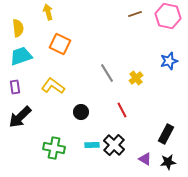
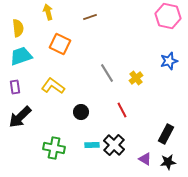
brown line: moved 45 px left, 3 px down
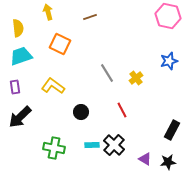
black rectangle: moved 6 px right, 4 px up
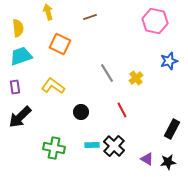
pink hexagon: moved 13 px left, 5 px down
black rectangle: moved 1 px up
black cross: moved 1 px down
purple triangle: moved 2 px right
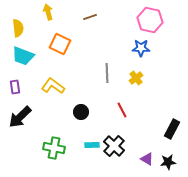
pink hexagon: moved 5 px left, 1 px up
cyan trapezoid: moved 2 px right; rotated 140 degrees counterclockwise
blue star: moved 28 px left, 13 px up; rotated 18 degrees clockwise
gray line: rotated 30 degrees clockwise
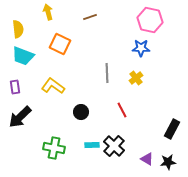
yellow semicircle: moved 1 px down
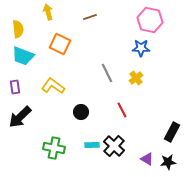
gray line: rotated 24 degrees counterclockwise
black rectangle: moved 3 px down
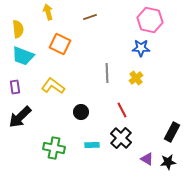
gray line: rotated 24 degrees clockwise
black cross: moved 7 px right, 8 px up
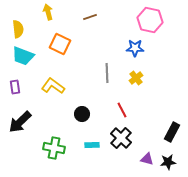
blue star: moved 6 px left
black circle: moved 1 px right, 2 px down
black arrow: moved 5 px down
purple triangle: rotated 16 degrees counterclockwise
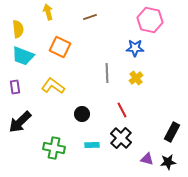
orange square: moved 3 px down
